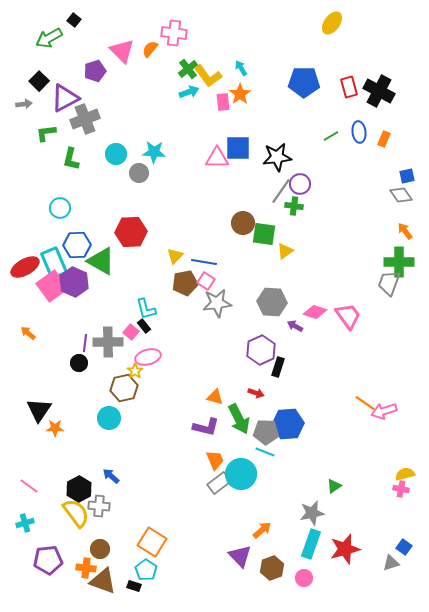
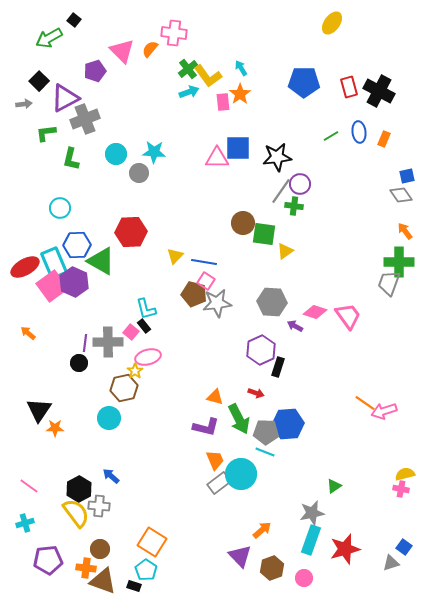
brown pentagon at (185, 283): moved 9 px right, 11 px down; rotated 25 degrees clockwise
cyan rectangle at (311, 544): moved 4 px up
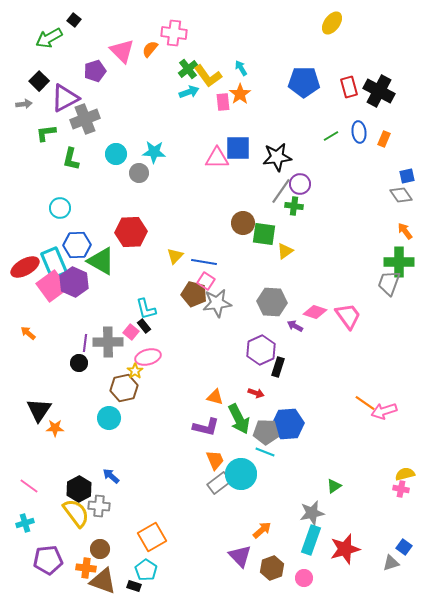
orange square at (152, 542): moved 5 px up; rotated 28 degrees clockwise
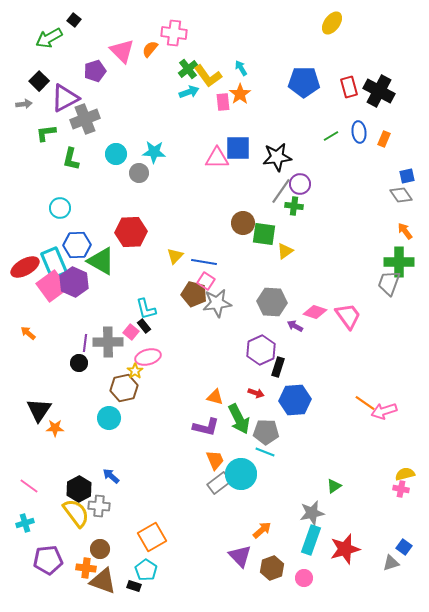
blue hexagon at (288, 424): moved 7 px right, 24 px up
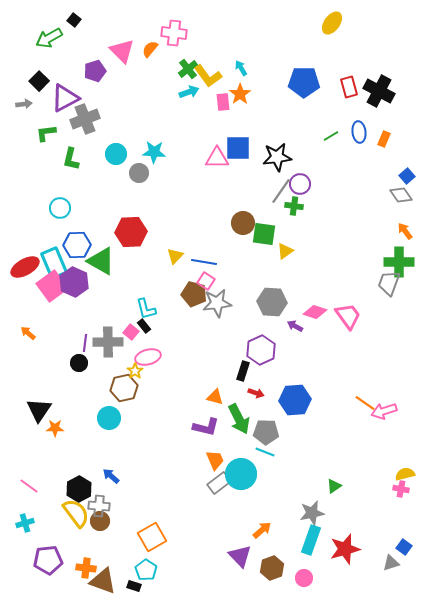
blue square at (407, 176): rotated 28 degrees counterclockwise
black rectangle at (278, 367): moved 35 px left, 4 px down
brown circle at (100, 549): moved 28 px up
